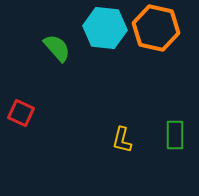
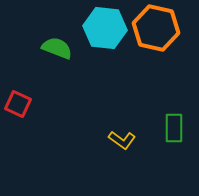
green semicircle: rotated 28 degrees counterclockwise
red square: moved 3 px left, 9 px up
green rectangle: moved 1 px left, 7 px up
yellow L-shape: rotated 68 degrees counterclockwise
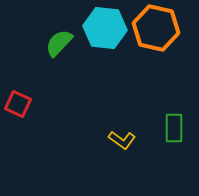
green semicircle: moved 2 px right, 5 px up; rotated 68 degrees counterclockwise
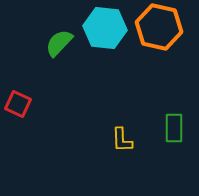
orange hexagon: moved 3 px right, 1 px up
yellow L-shape: rotated 52 degrees clockwise
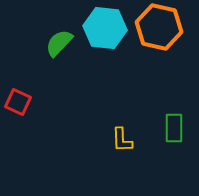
red square: moved 2 px up
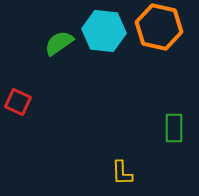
cyan hexagon: moved 1 px left, 3 px down
green semicircle: rotated 12 degrees clockwise
yellow L-shape: moved 33 px down
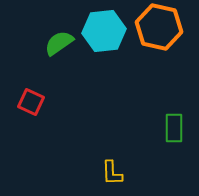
cyan hexagon: rotated 12 degrees counterclockwise
red square: moved 13 px right
yellow L-shape: moved 10 px left
